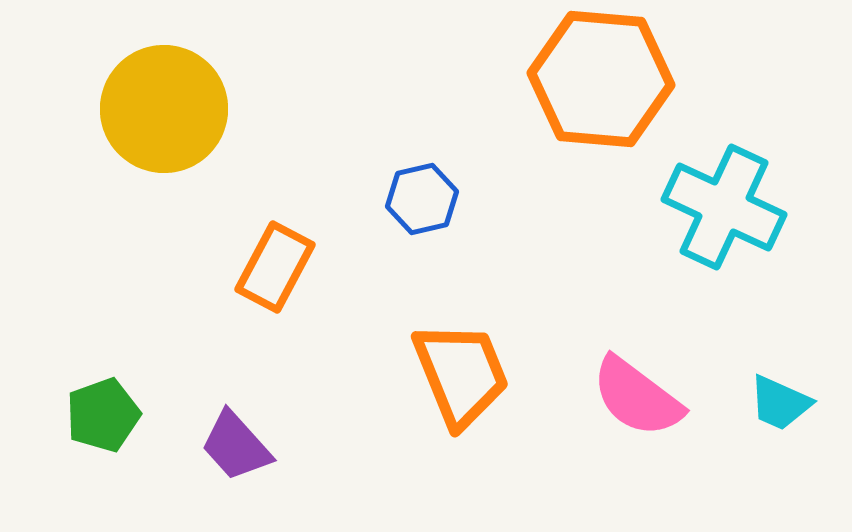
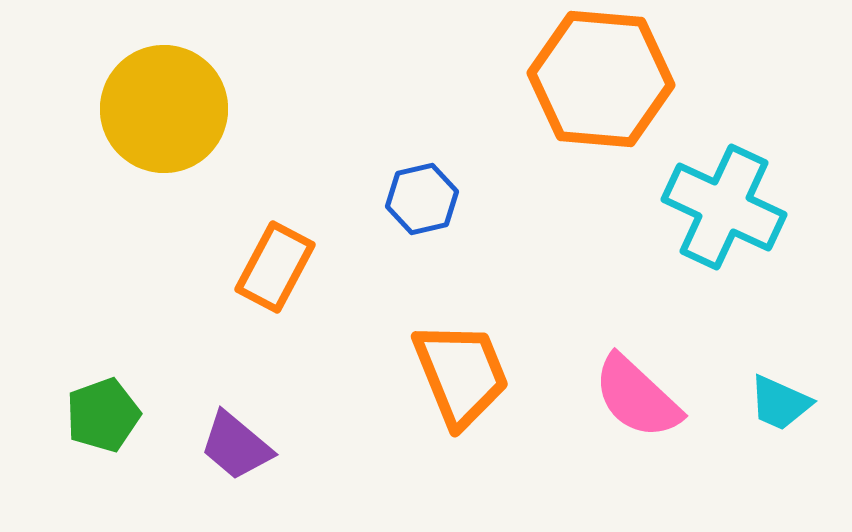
pink semicircle: rotated 6 degrees clockwise
purple trapezoid: rotated 8 degrees counterclockwise
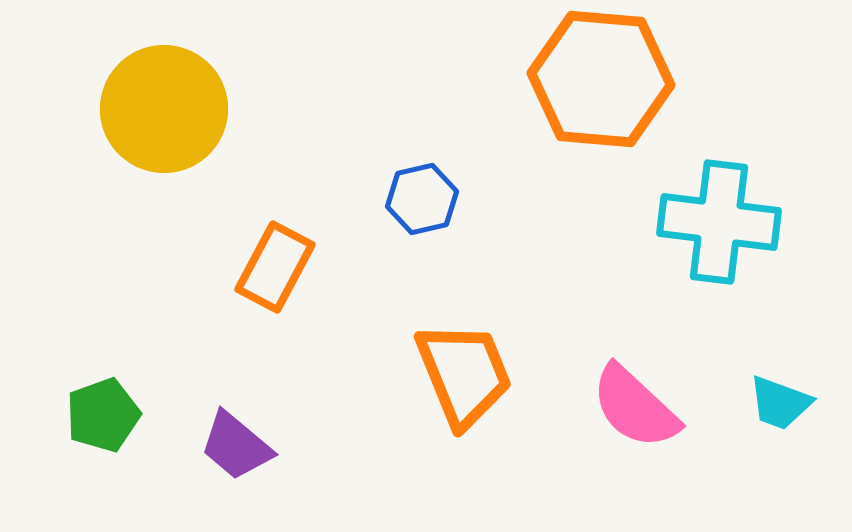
cyan cross: moved 5 px left, 15 px down; rotated 18 degrees counterclockwise
orange trapezoid: moved 3 px right
pink semicircle: moved 2 px left, 10 px down
cyan trapezoid: rotated 4 degrees counterclockwise
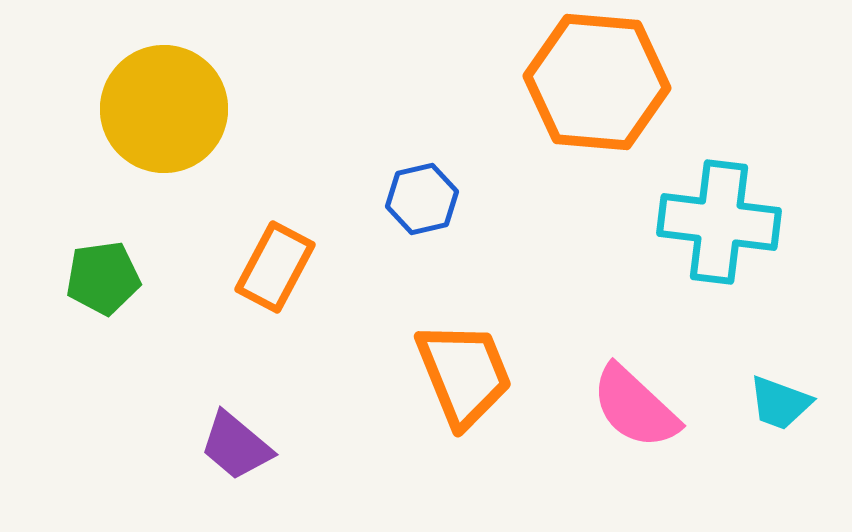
orange hexagon: moved 4 px left, 3 px down
green pentagon: moved 137 px up; rotated 12 degrees clockwise
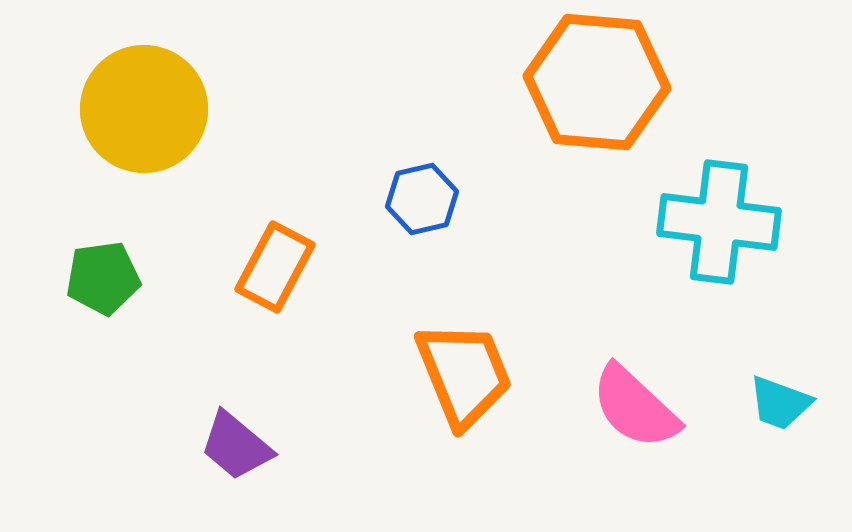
yellow circle: moved 20 px left
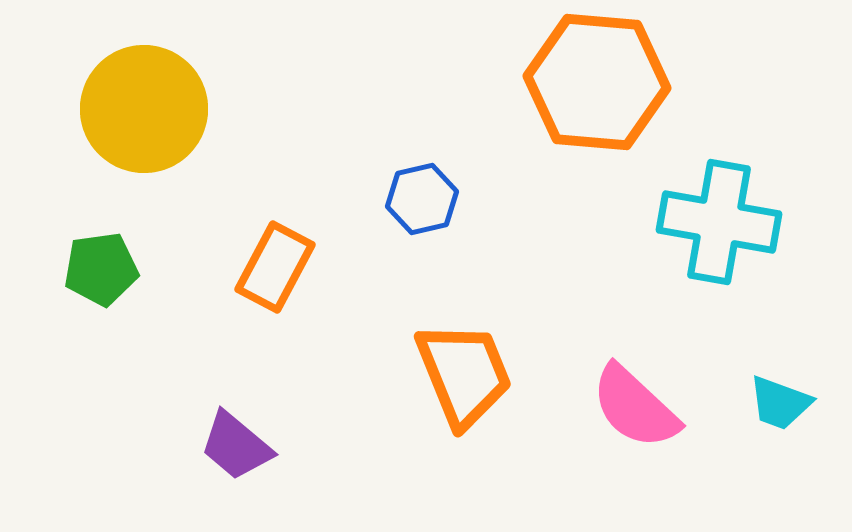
cyan cross: rotated 3 degrees clockwise
green pentagon: moved 2 px left, 9 px up
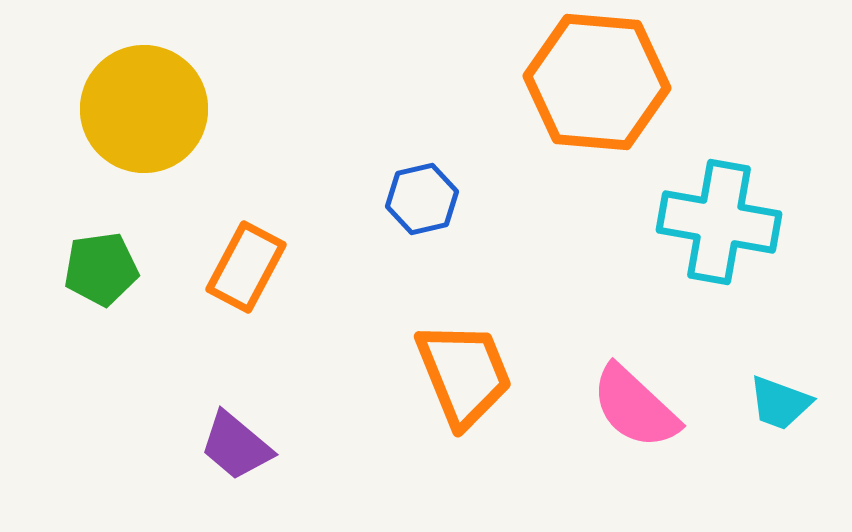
orange rectangle: moved 29 px left
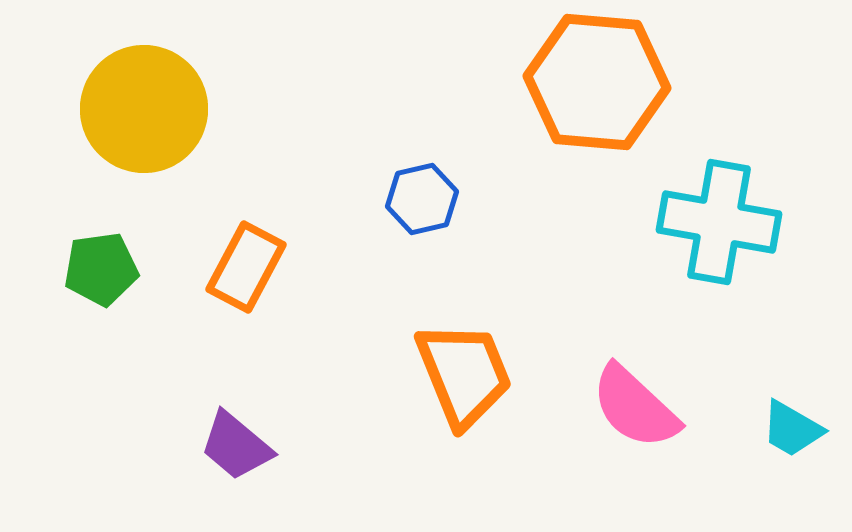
cyan trapezoid: moved 12 px right, 26 px down; rotated 10 degrees clockwise
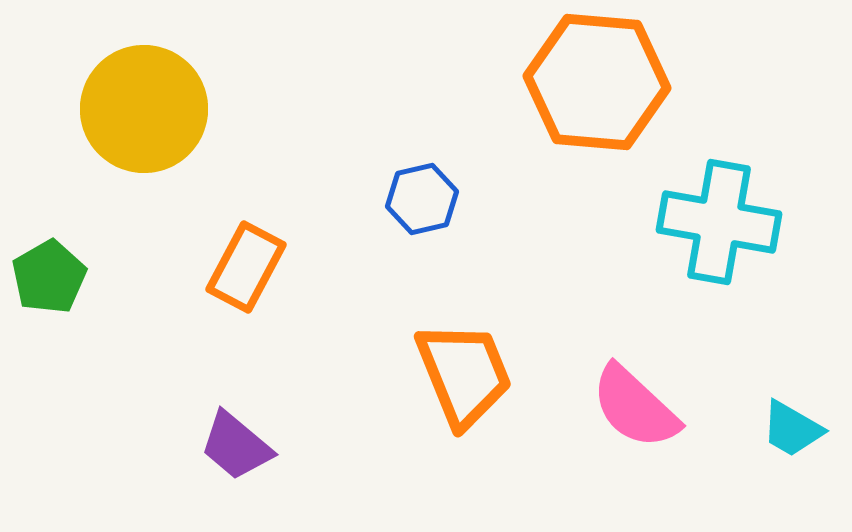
green pentagon: moved 52 px left, 8 px down; rotated 22 degrees counterclockwise
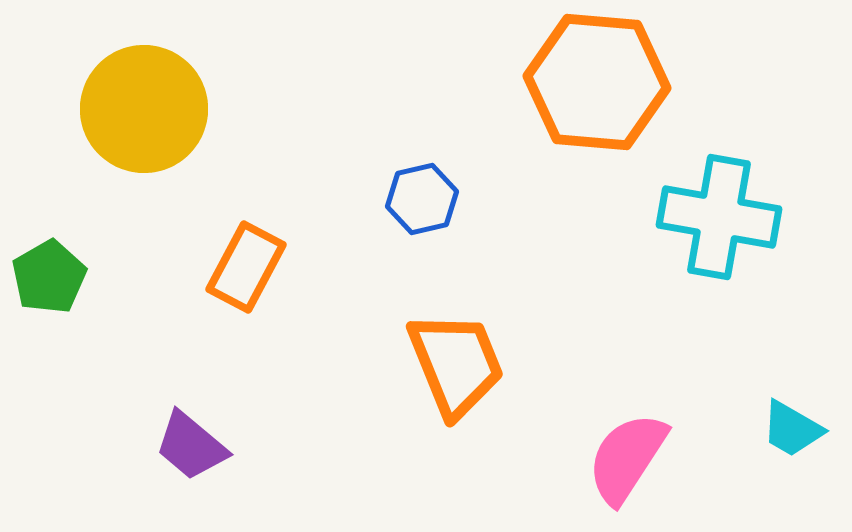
cyan cross: moved 5 px up
orange trapezoid: moved 8 px left, 10 px up
pink semicircle: moved 8 px left, 51 px down; rotated 80 degrees clockwise
purple trapezoid: moved 45 px left
